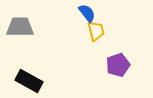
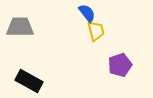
purple pentagon: moved 2 px right
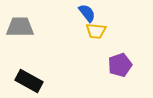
yellow trapezoid: rotated 110 degrees clockwise
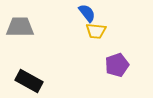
purple pentagon: moved 3 px left
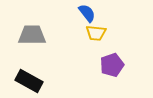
gray trapezoid: moved 12 px right, 8 px down
yellow trapezoid: moved 2 px down
purple pentagon: moved 5 px left
